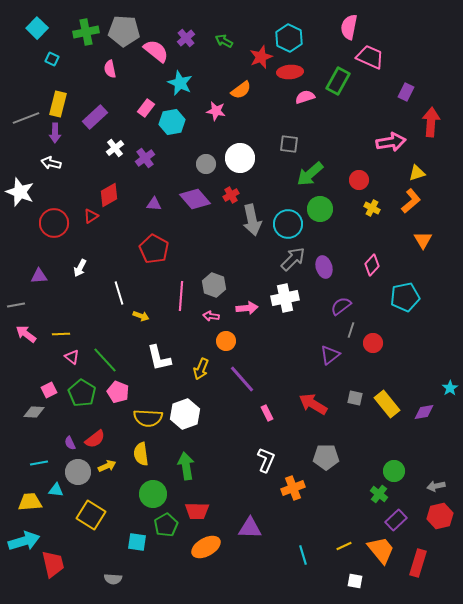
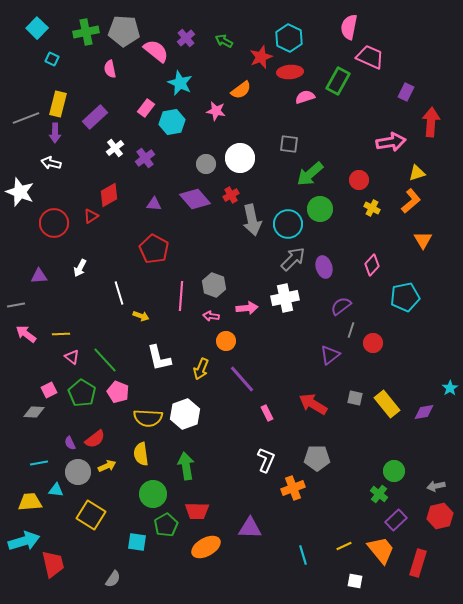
gray pentagon at (326, 457): moved 9 px left, 1 px down
gray semicircle at (113, 579): rotated 60 degrees counterclockwise
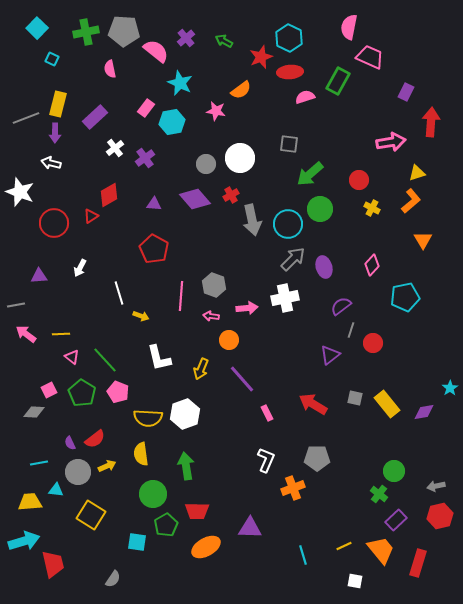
orange circle at (226, 341): moved 3 px right, 1 px up
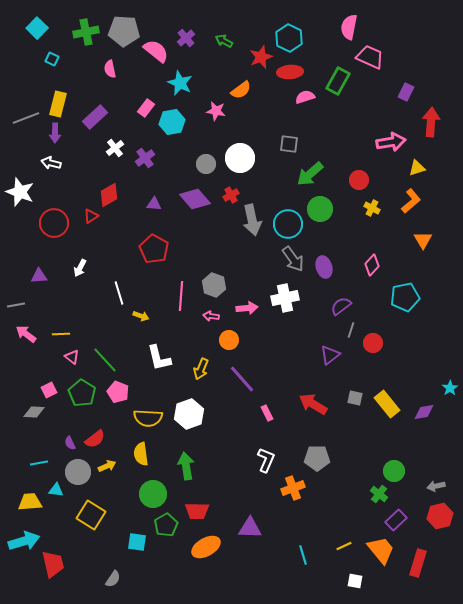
yellow triangle at (417, 173): moved 5 px up
gray arrow at (293, 259): rotated 100 degrees clockwise
white hexagon at (185, 414): moved 4 px right
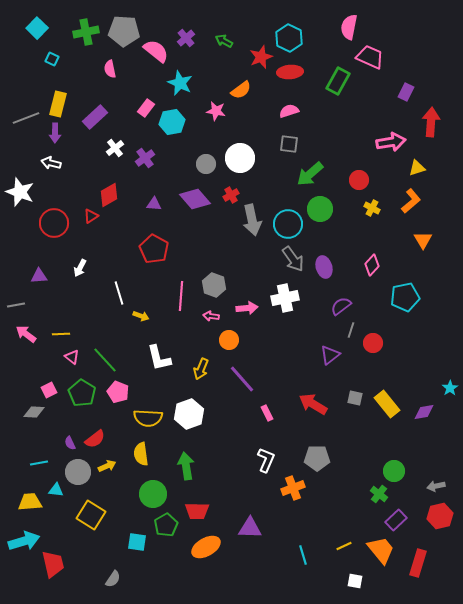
pink semicircle at (305, 97): moved 16 px left, 14 px down
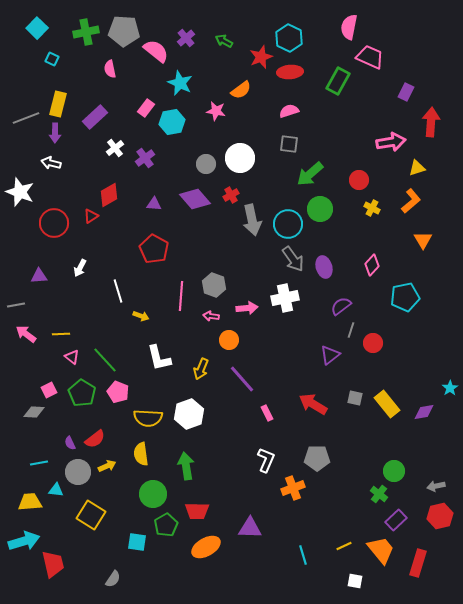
white line at (119, 293): moved 1 px left, 2 px up
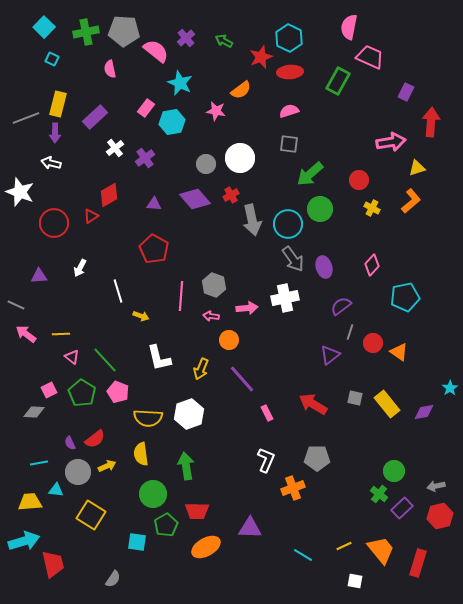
cyan square at (37, 28): moved 7 px right, 1 px up
orange triangle at (423, 240): moved 24 px left, 112 px down; rotated 24 degrees counterclockwise
gray line at (16, 305): rotated 36 degrees clockwise
gray line at (351, 330): moved 1 px left, 2 px down
purple rectangle at (396, 520): moved 6 px right, 12 px up
cyan line at (303, 555): rotated 42 degrees counterclockwise
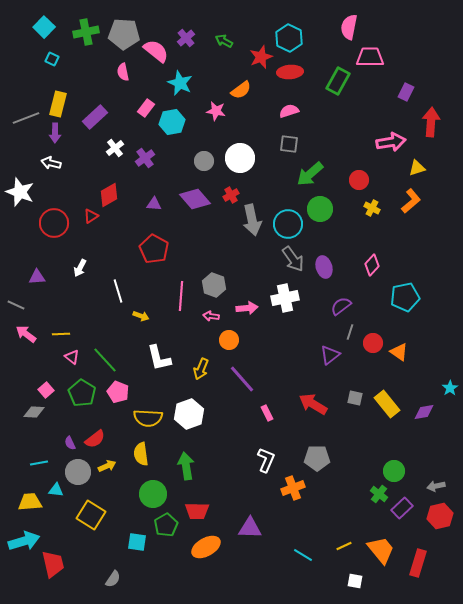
gray pentagon at (124, 31): moved 3 px down
pink trapezoid at (370, 57): rotated 24 degrees counterclockwise
pink semicircle at (110, 69): moved 13 px right, 3 px down
gray circle at (206, 164): moved 2 px left, 3 px up
purple triangle at (39, 276): moved 2 px left, 1 px down
pink square at (49, 390): moved 3 px left; rotated 14 degrees counterclockwise
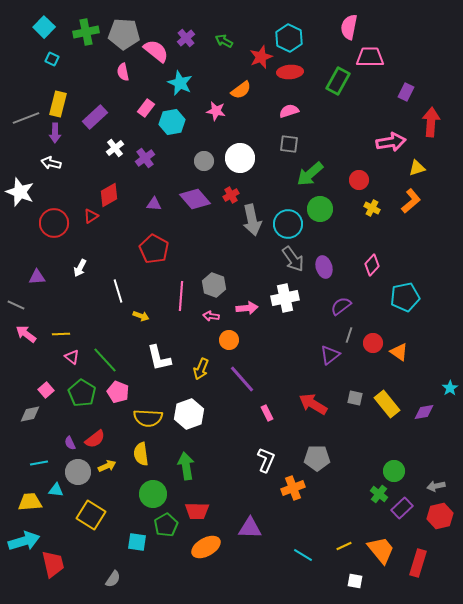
gray line at (350, 332): moved 1 px left, 3 px down
gray diamond at (34, 412): moved 4 px left, 2 px down; rotated 15 degrees counterclockwise
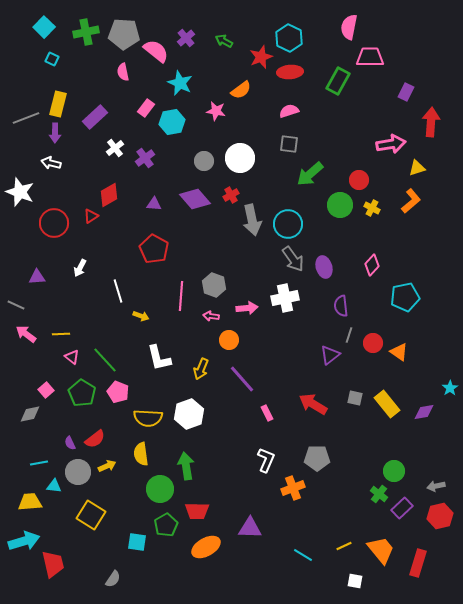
pink arrow at (391, 142): moved 2 px down
green circle at (320, 209): moved 20 px right, 4 px up
purple semicircle at (341, 306): rotated 60 degrees counterclockwise
cyan triangle at (56, 490): moved 2 px left, 4 px up
green circle at (153, 494): moved 7 px right, 5 px up
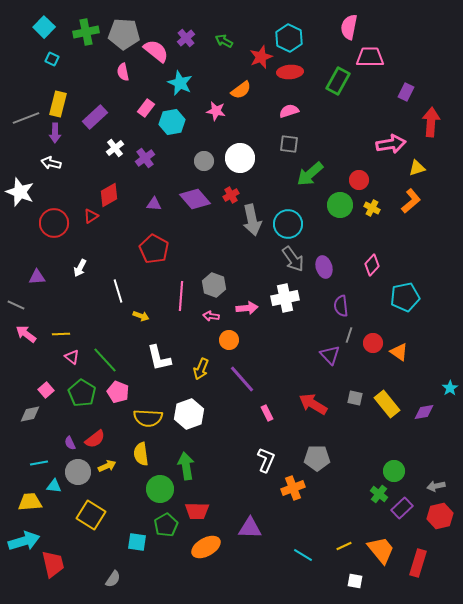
purple triangle at (330, 355): rotated 35 degrees counterclockwise
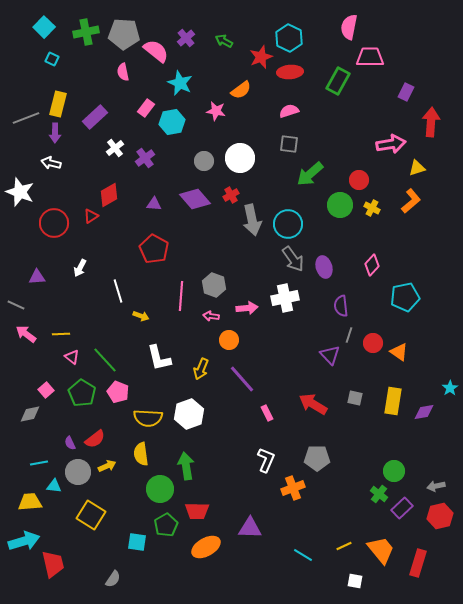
yellow rectangle at (387, 404): moved 6 px right, 3 px up; rotated 48 degrees clockwise
